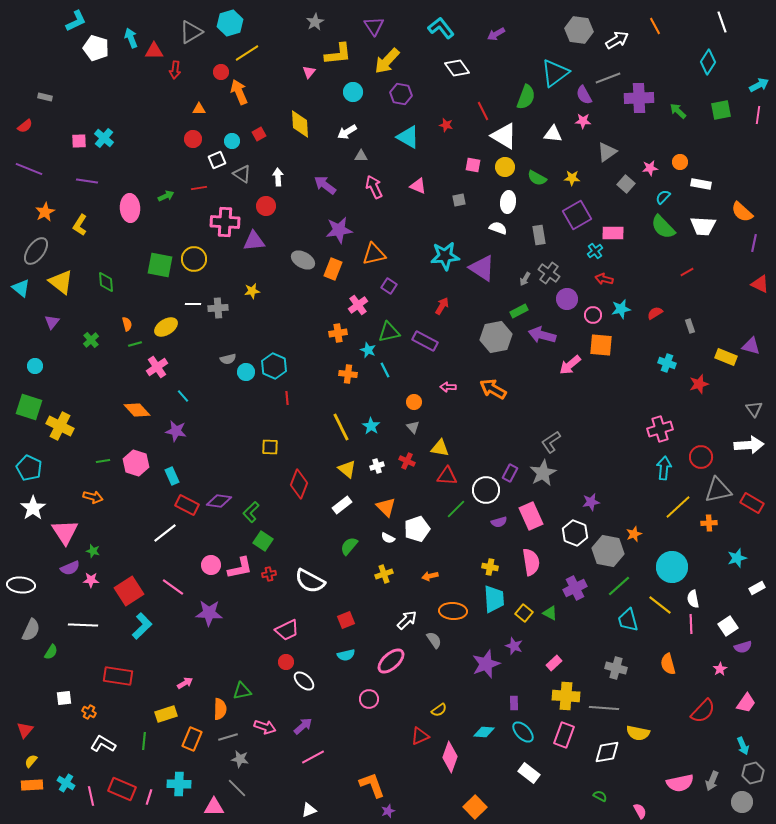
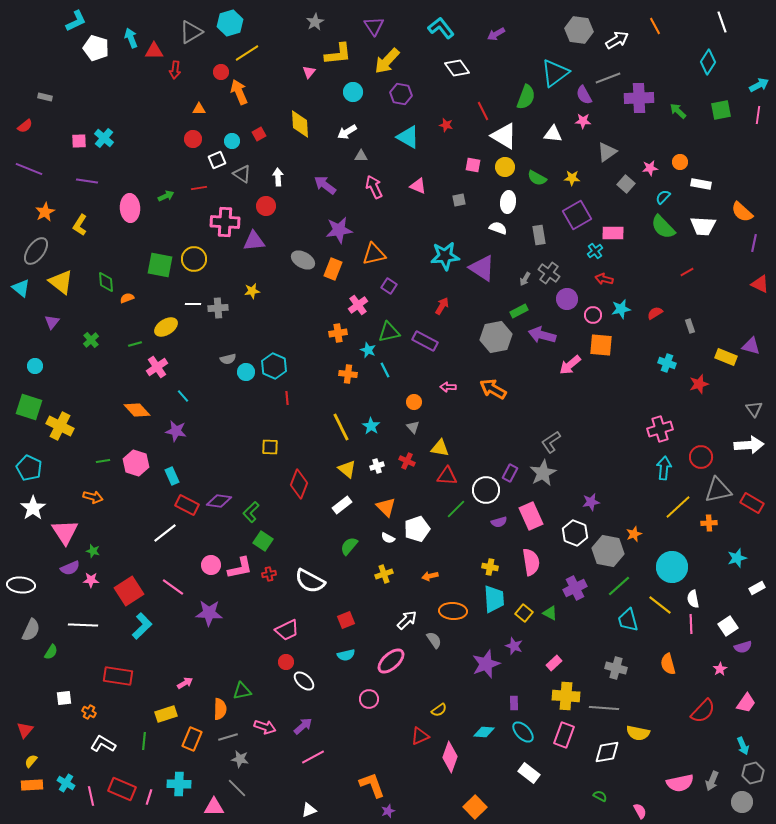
orange semicircle at (127, 324): moved 26 px up; rotated 96 degrees counterclockwise
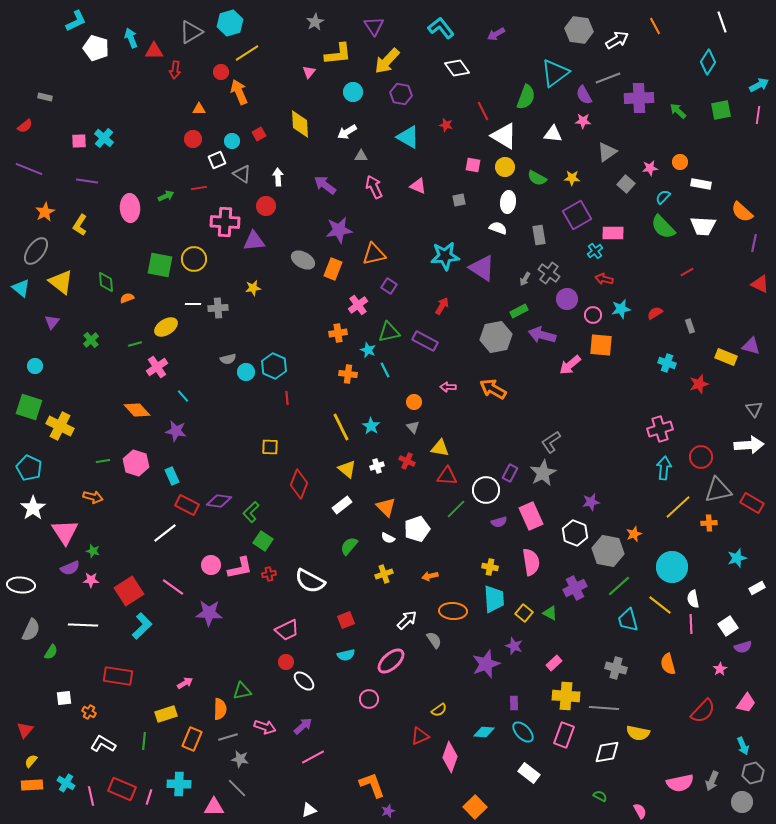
yellow star at (252, 291): moved 1 px right, 3 px up
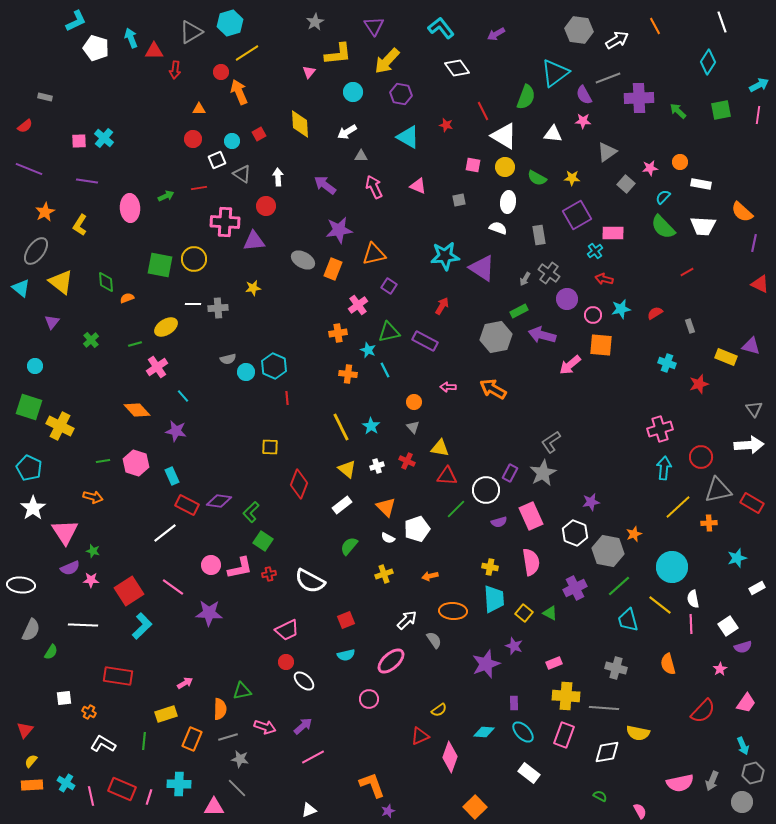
pink rectangle at (554, 663): rotated 21 degrees clockwise
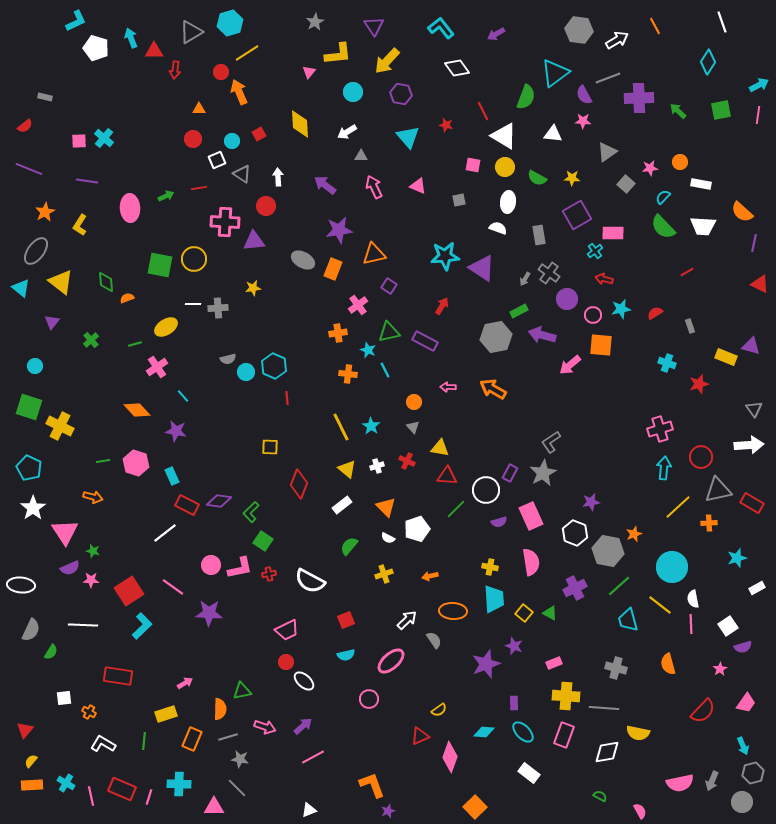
cyan triangle at (408, 137): rotated 20 degrees clockwise
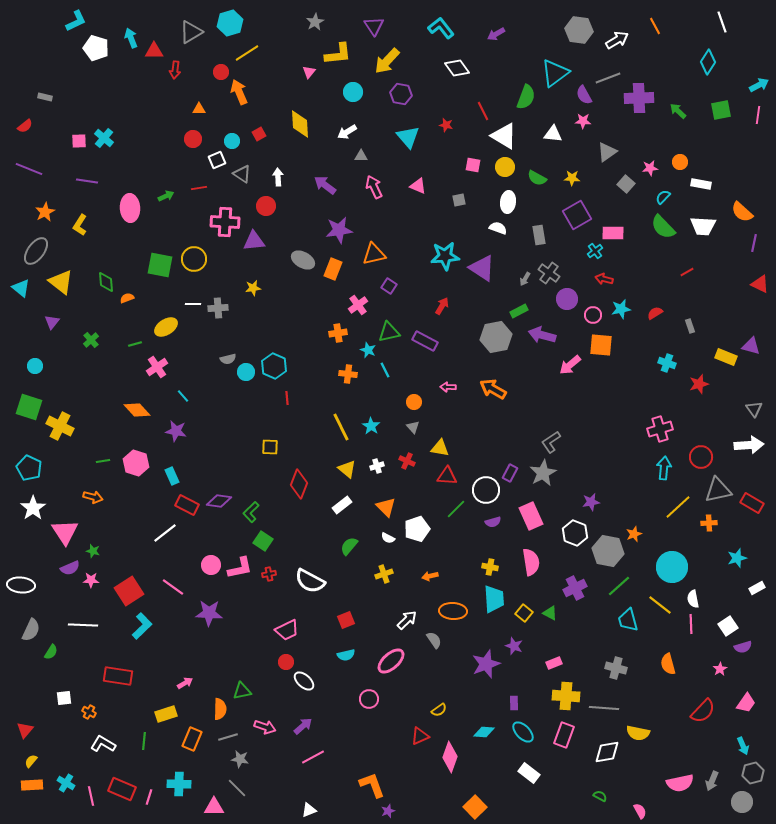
purple semicircle at (499, 522): moved 6 px left
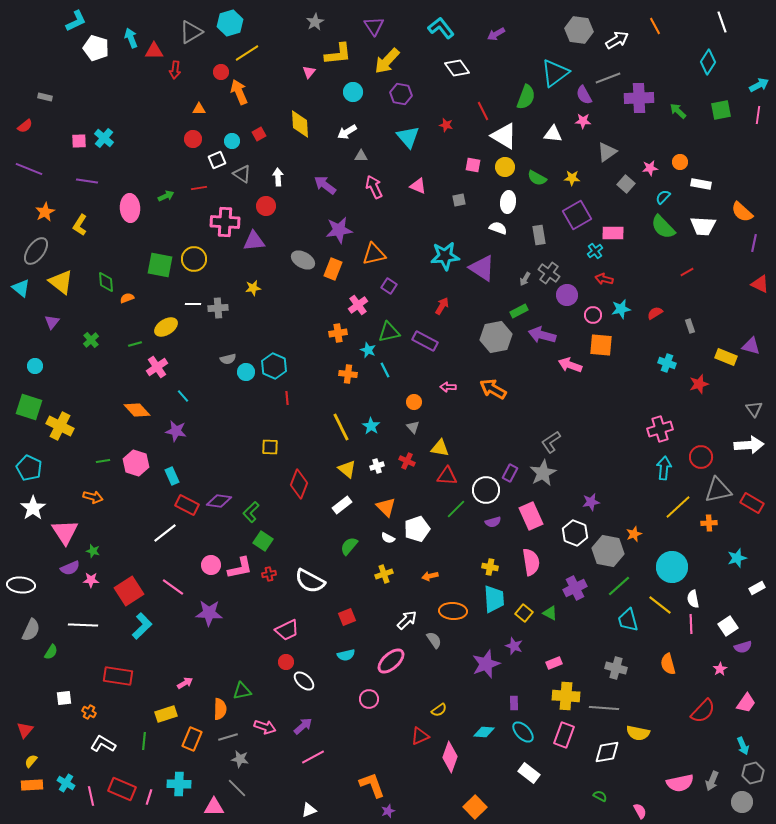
purple circle at (567, 299): moved 4 px up
pink arrow at (570, 365): rotated 60 degrees clockwise
red square at (346, 620): moved 1 px right, 3 px up
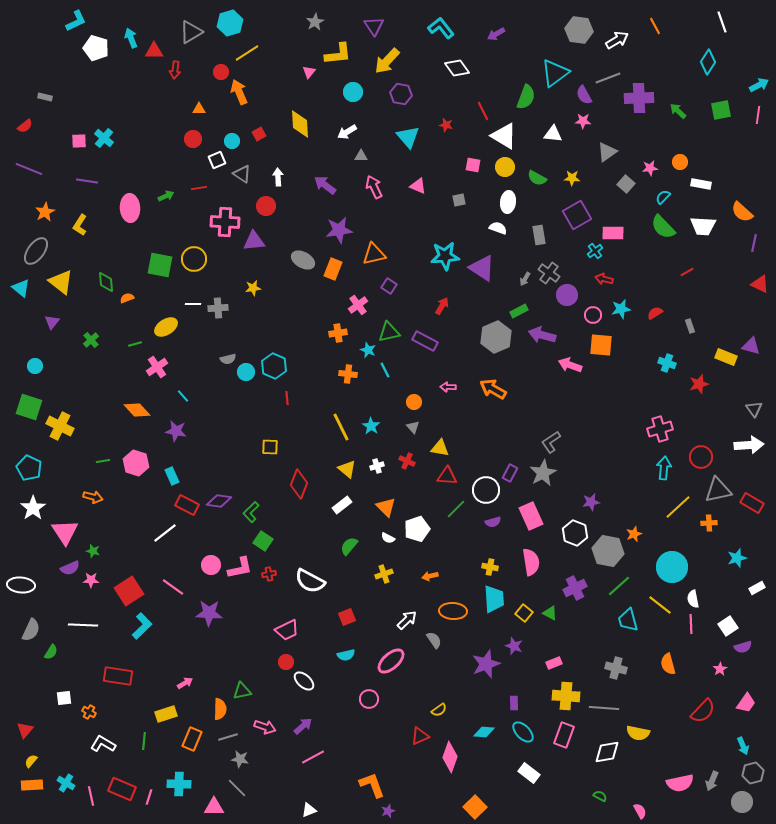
gray hexagon at (496, 337): rotated 12 degrees counterclockwise
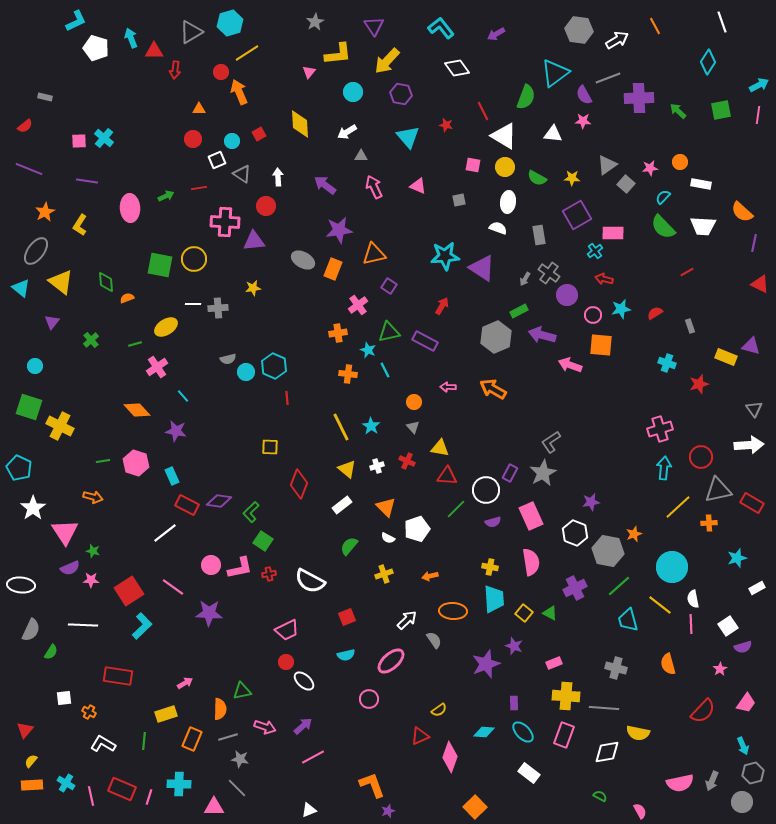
gray triangle at (607, 152): moved 13 px down
cyan pentagon at (29, 468): moved 10 px left
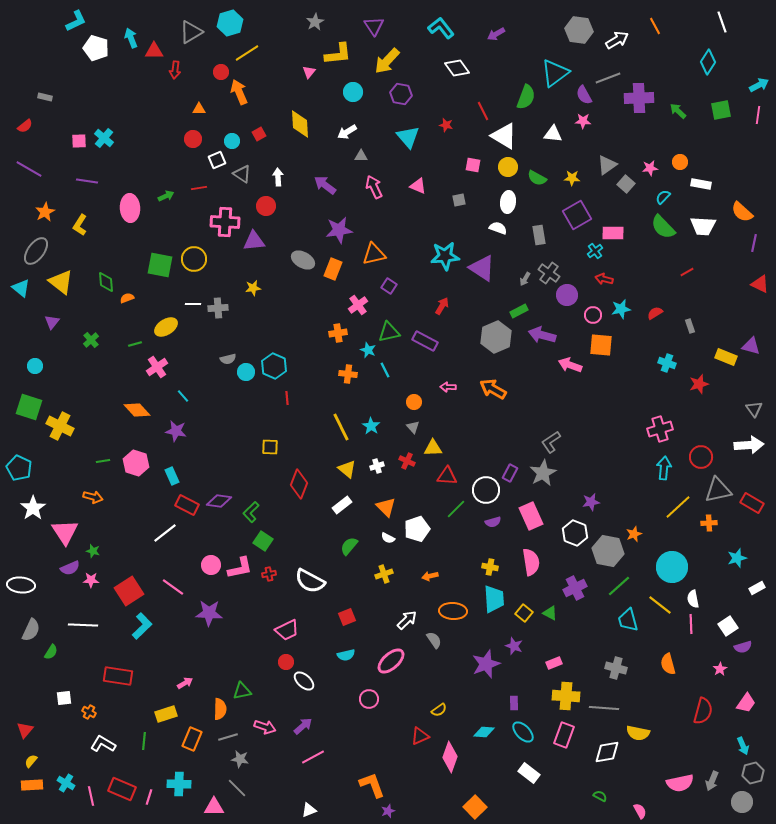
yellow circle at (505, 167): moved 3 px right
purple line at (29, 169): rotated 8 degrees clockwise
yellow triangle at (440, 448): moved 7 px left; rotated 12 degrees counterclockwise
red semicircle at (703, 711): rotated 28 degrees counterclockwise
